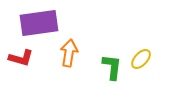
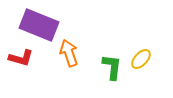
purple rectangle: moved 2 px down; rotated 30 degrees clockwise
orange arrow: rotated 28 degrees counterclockwise
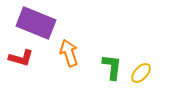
purple rectangle: moved 3 px left, 2 px up
yellow ellipse: moved 14 px down
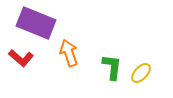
red L-shape: rotated 25 degrees clockwise
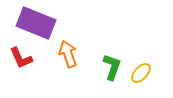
orange arrow: moved 1 px left, 1 px down
red L-shape: rotated 25 degrees clockwise
green L-shape: rotated 12 degrees clockwise
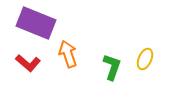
red L-shape: moved 7 px right, 5 px down; rotated 25 degrees counterclockwise
yellow ellipse: moved 4 px right, 14 px up; rotated 20 degrees counterclockwise
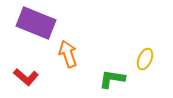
red L-shape: moved 2 px left, 14 px down
green L-shape: moved 12 px down; rotated 100 degrees counterclockwise
